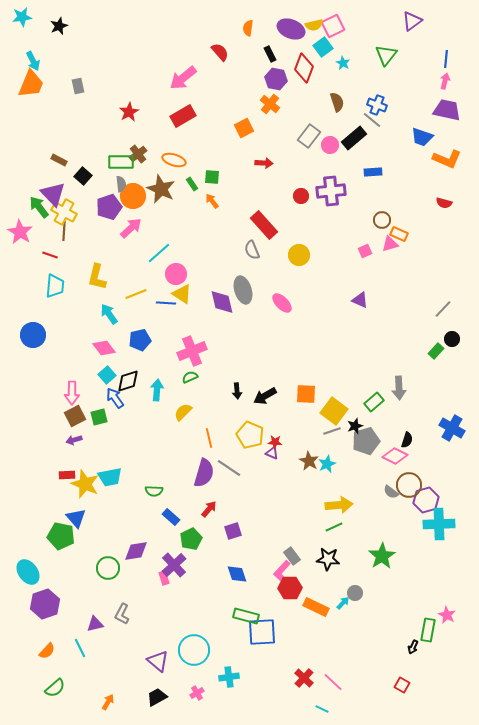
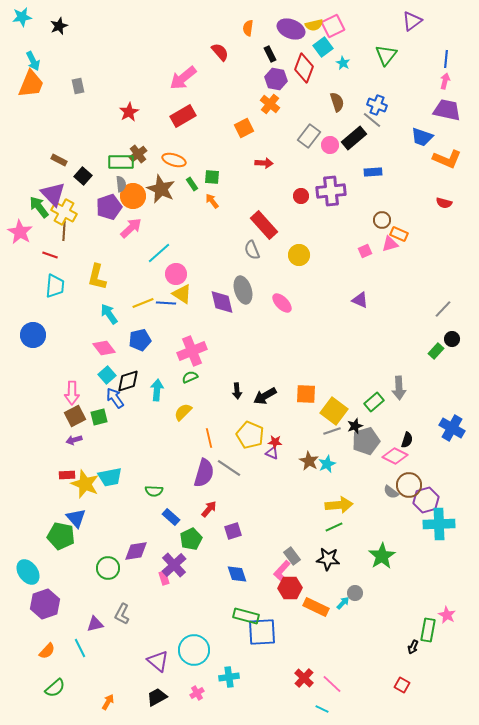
yellow line at (136, 294): moved 7 px right, 9 px down
pink line at (333, 682): moved 1 px left, 2 px down
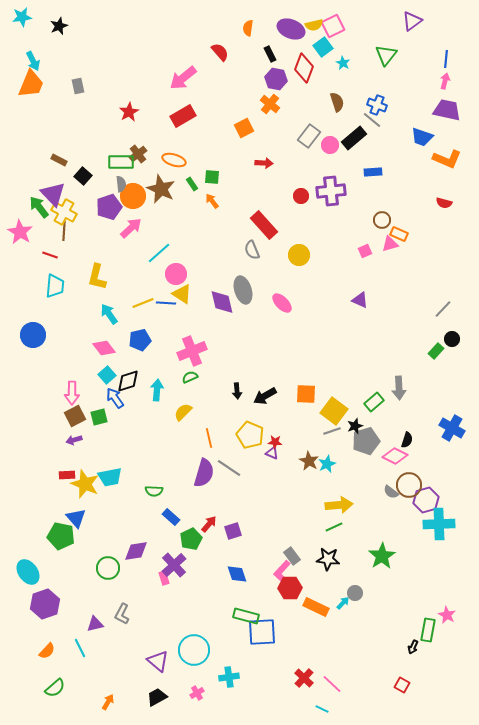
red arrow at (209, 509): moved 15 px down
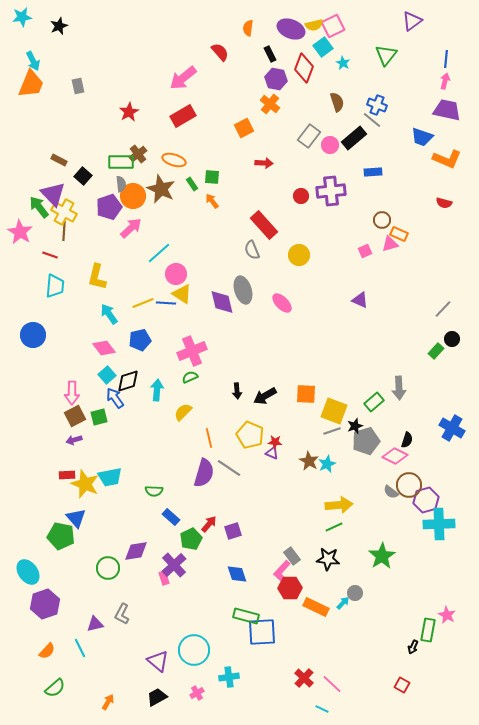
yellow square at (334, 411): rotated 16 degrees counterclockwise
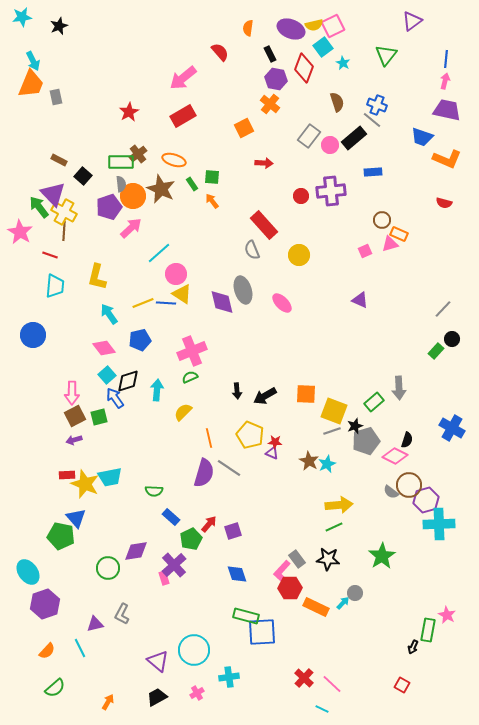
gray rectangle at (78, 86): moved 22 px left, 11 px down
gray rectangle at (292, 556): moved 5 px right, 3 px down
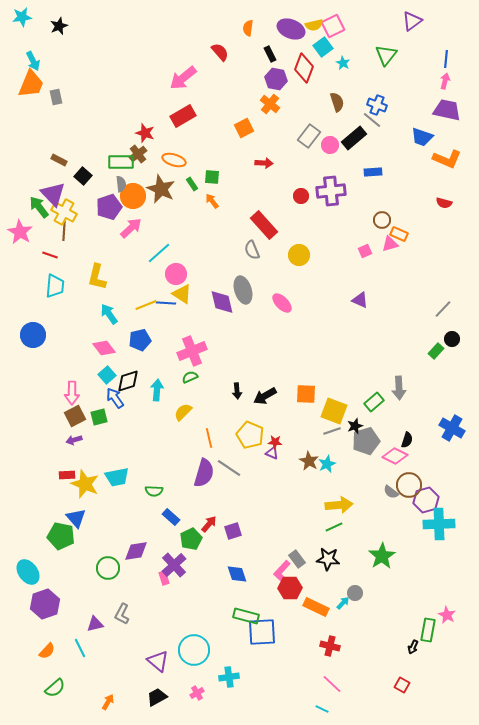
red star at (129, 112): moved 16 px right, 21 px down; rotated 24 degrees counterclockwise
yellow line at (143, 303): moved 3 px right, 2 px down
cyan trapezoid at (110, 477): moved 7 px right
red cross at (304, 678): moved 26 px right, 32 px up; rotated 30 degrees counterclockwise
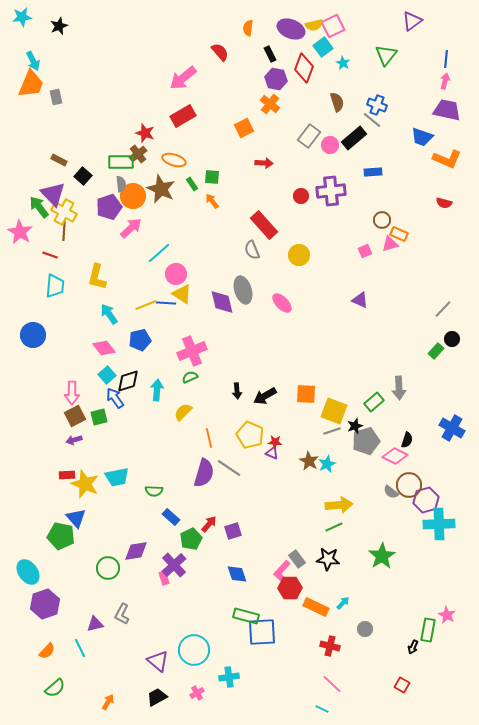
gray circle at (355, 593): moved 10 px right, 36 px down
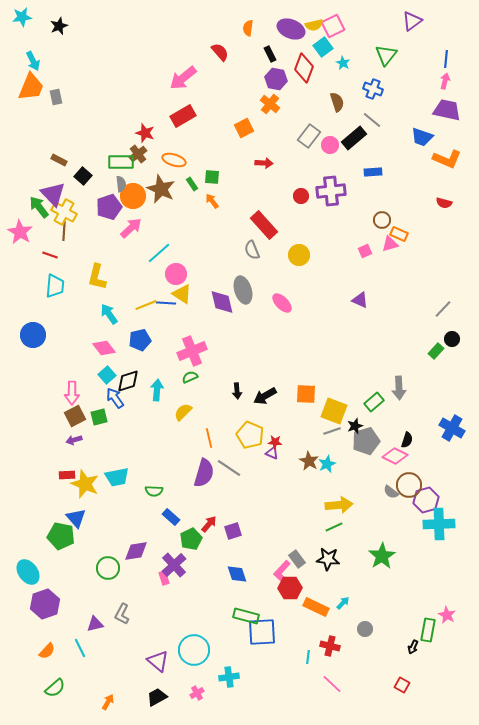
orange trapezoid at (31, 84): moved 3 px down
blue cross at (377, 105): moved 4 px left, 16 px up
cyan line at (322, 709): moved 14 px left, 52 px up; rotated 72 degrees clockwise
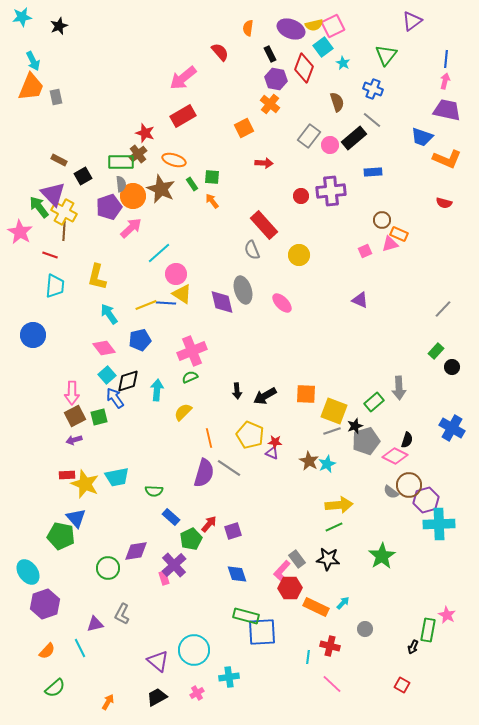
black square at (83, 176): rotated 18 degrees clockwise
black circle at (452, 339): moved 28 px down
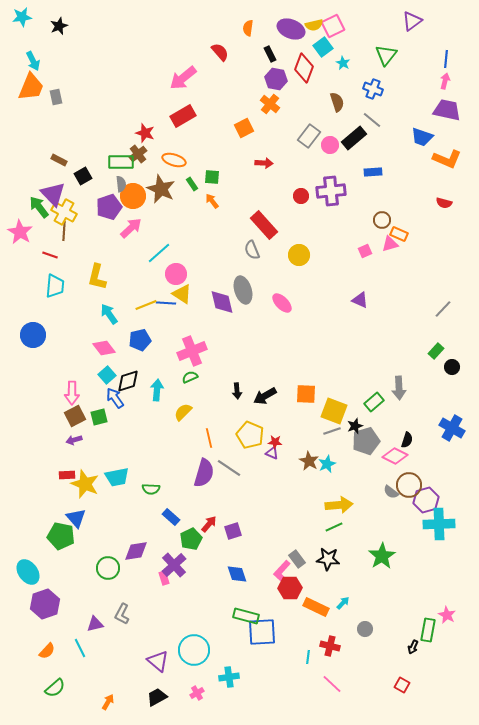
green semicircle at (154, 491): moved 3 px left, 2 px up
